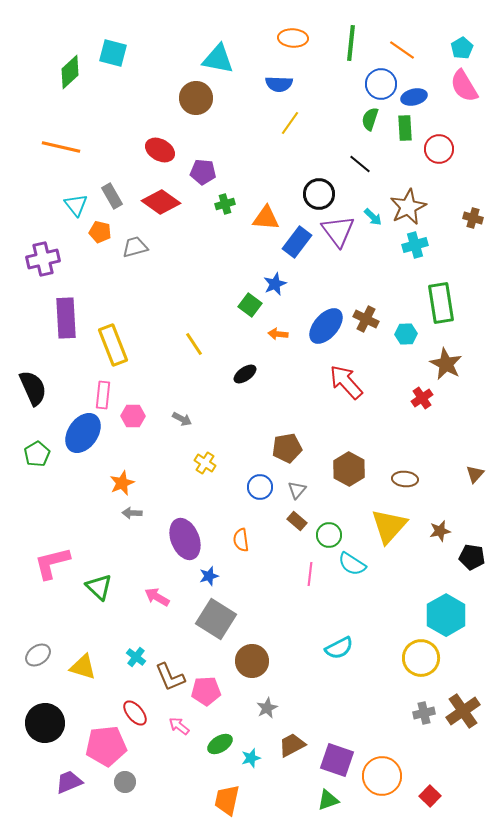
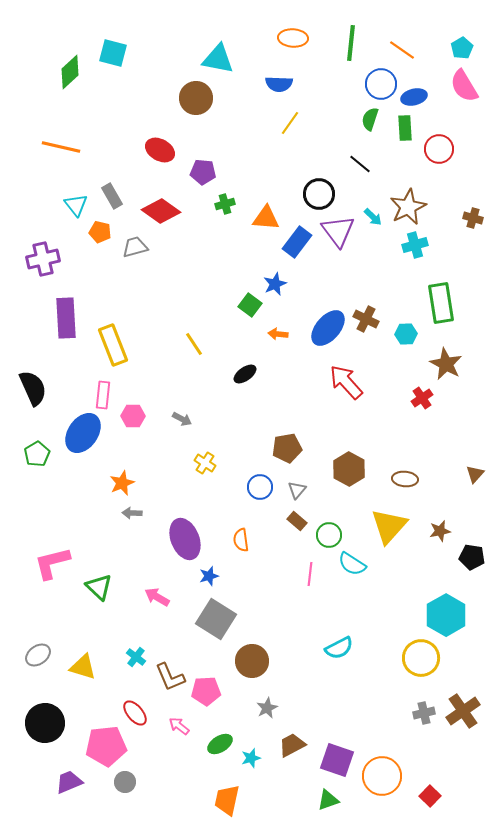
red diamond at (161, 202): moved 9 px down
blue ellipse at (326, 326): moved 2 px right, 2 px down
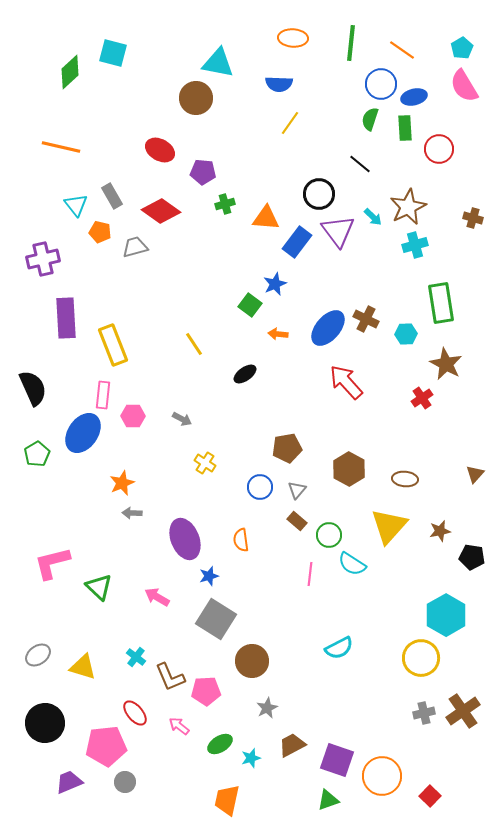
cyan triangle at (218, 59): moved 4 px down
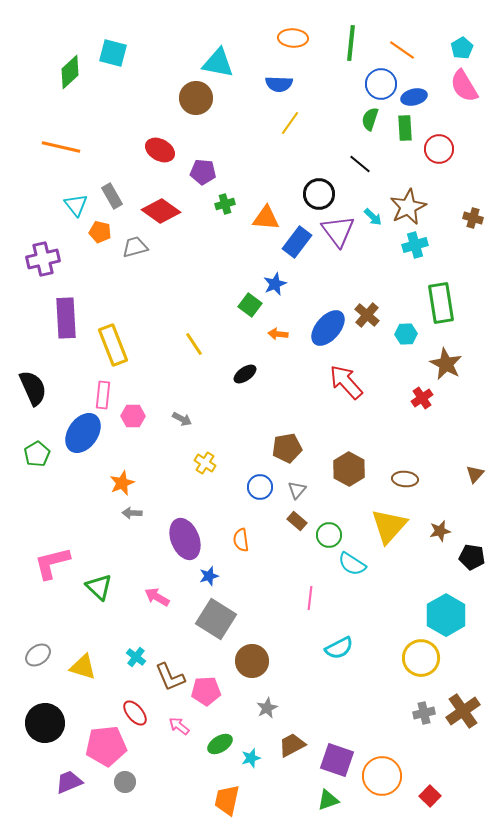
brown cross at (366, 319): moved 1 px right, 4 px up; rotated 15 degrees clockwise
pink line at (310, 574): moved 24 px down
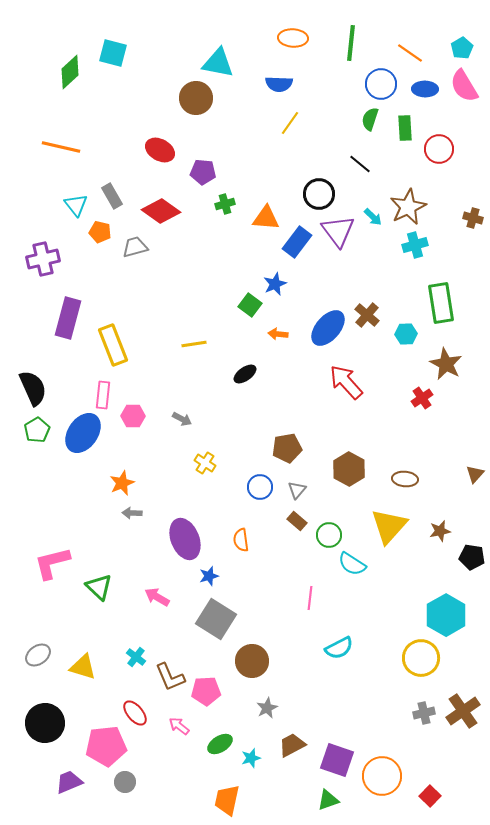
orange line at (402, 50): moved 8 px right, 3 px down
blue ellipse at (414, 97): moved 11 px right, 8 px up; rotated 15 degrees clockwise
purple rectangle at (66, 318): moved 2 px right; rotated 18 degrees clockwise
yellow line at (194, 344): rotated 65 degrees counterclockwise
green pentagon at (37, 454): moved 24 px up
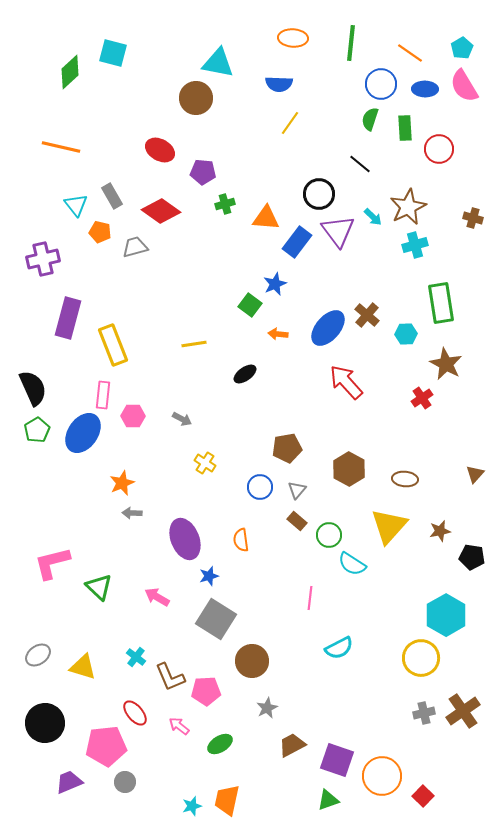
cyan star at (251, 758): moved 59 px left, 48 px down
red square at (430, 796): moved 7 px left
